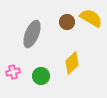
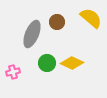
yellow semicircle: rotated 10 degrees clockwise
brown circle: moved 10 px left
yellow diamond: rotated 70 degrees clockwise
green circle: moved 6 px right, 13 px up
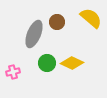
gray ellipse: moved 2 px right
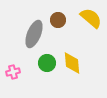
brown circle: moved 1 px right, 2 px up
yellow diamond: rotated 60 degrees clockwise
